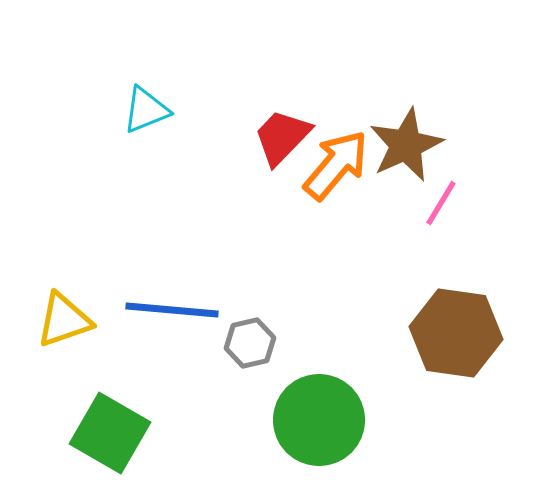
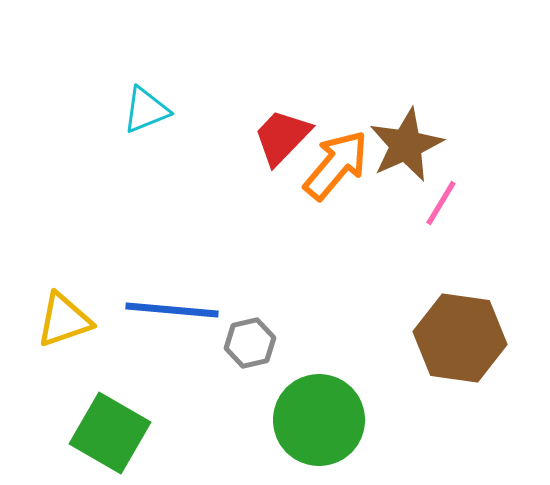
brown hexagon: moved 4 px right, 5 px down
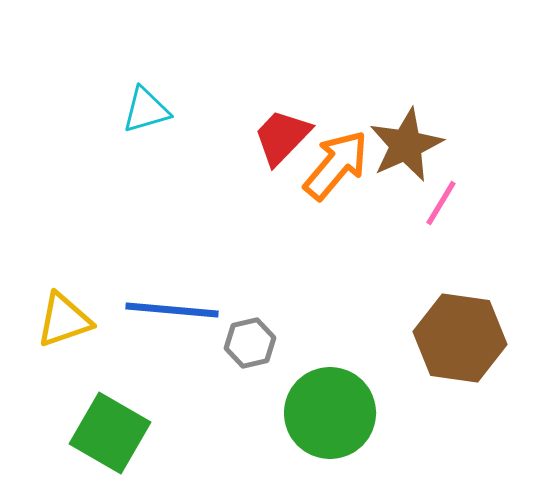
cyan triangle: rotated 6 degrees clockwise
green circle: moved 11 px right, 7 px up
